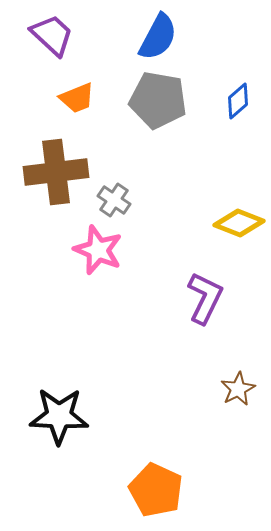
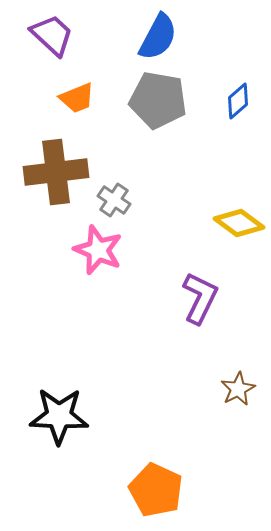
yellow diamond: rotated 15 degrees clockwise
purple L-shape: moved 5 px left
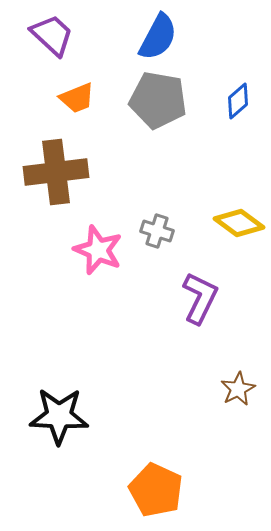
gray cross: moved 43 px right, 31 px down; rotated 16 degrees counterclockwise
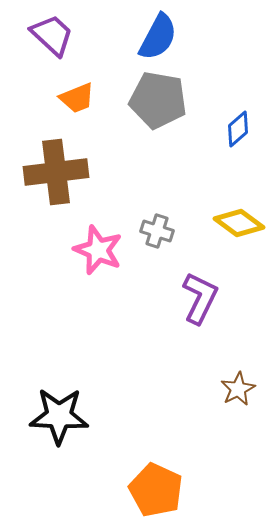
blue diamond: moved 28 px down
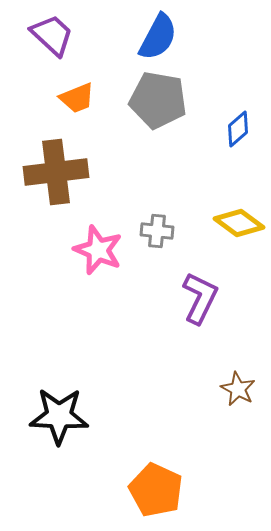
gray cross: rotated 12 degrees counterclockwise
brown star: rotated 16 degrees counterclockwise
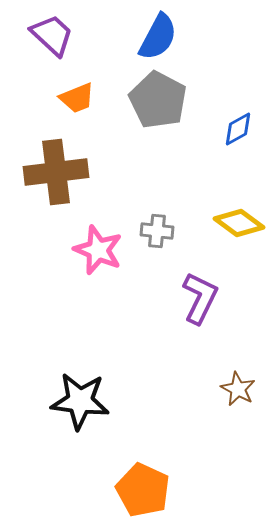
gray pentagon: rotated 18 degrees clockwise
blue diamond: rotated 12 degrees clockwise
black star: moved 21 px right, 15 px up; rotated 4 degrees clockwise
orange pentagon: moved 13 px left
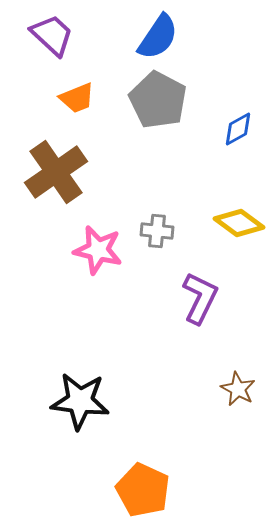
blue semicircle: rotated 6 degrees clockwise
brown cross: rotated 28 degrees counterclockwise
pink star: rotated 9 degrees counterclockwise
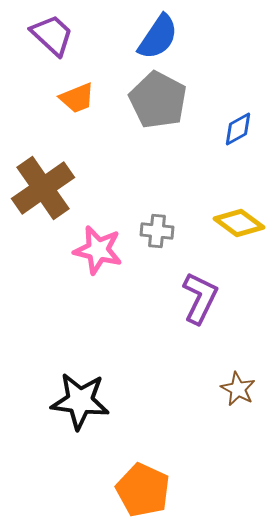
brown cross: moved 13 px left, 16 px down
